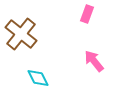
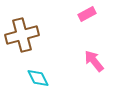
pink rectangle: rotated 42 degrees clockwise
brown cross: moved 1 px right, 1 px down; rotated 36 degrees clockwise
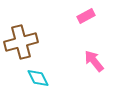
pink rectangle: moved 1 px left, 2 px down
brown cross: moved 1 px left, 7 px down
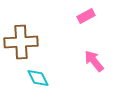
brown cross: rotated 12 degrees clockwise
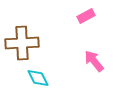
brown cross: moved 1 px right, 1 px down
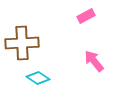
cyan diamond: rotated 30 degrees counterclockwise
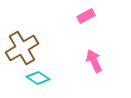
brown cross: moved 5 px down; rotated 28 degrees counterclockwise
pink arrow: rotated 15 degrees clockwise
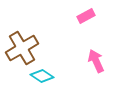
pink arrow: moved 2 px right
cyan diamond: moved 4 px right, 2 px up
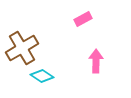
pink rectangle: moved 3 px left, 3 px down
pink arrow: rotated 25 degrees clockwise
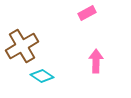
pink rectangle: moved 4 px right, 6 px up
brown cross: moved 2 px up
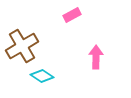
pink rectangle: moved 15 px left, 2 px down
pink arrow: moved 4 px up
